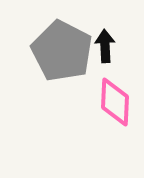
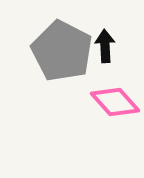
pink diamond: rotated 45 degrees counterclockwise
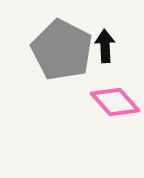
gray pentagon: moved 1 px up
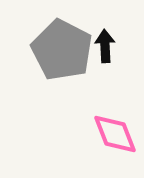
pink diamond: moved 32 px down; rotated 21 degrees clockwise
